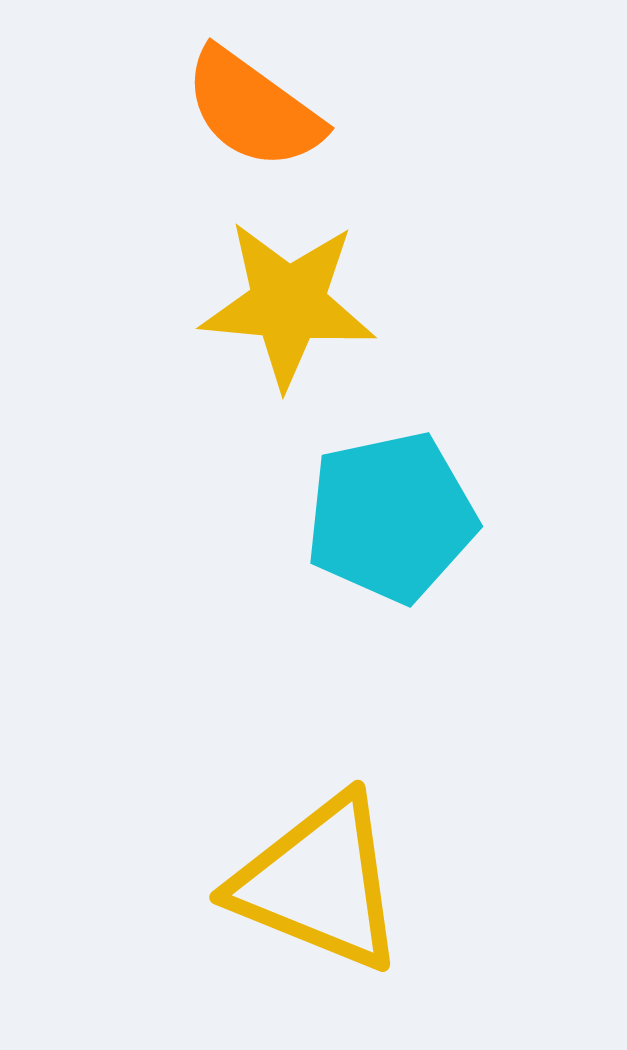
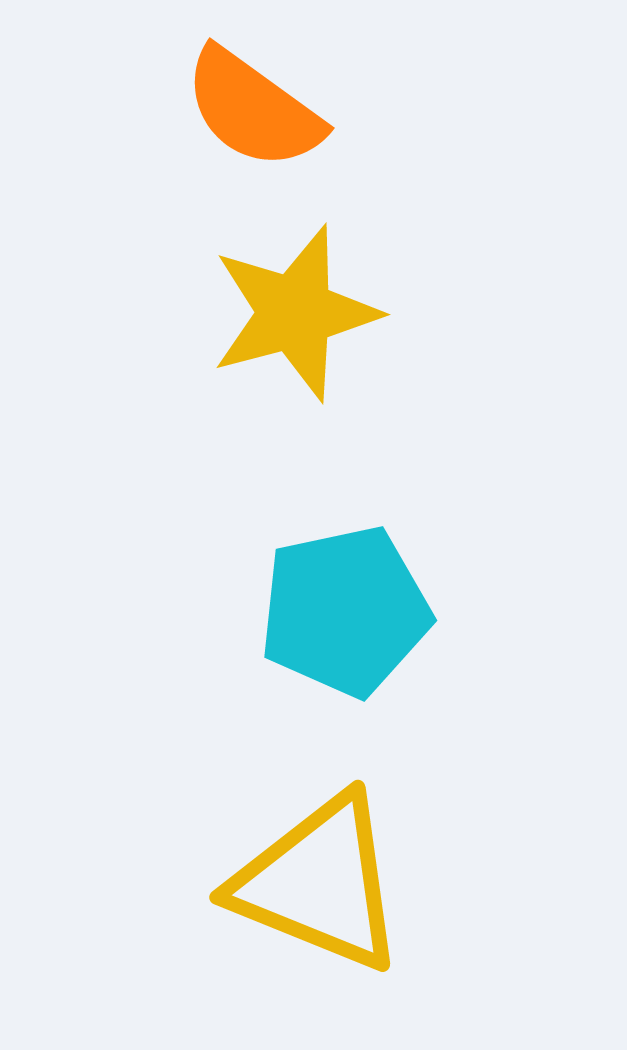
yellow star: moved 7 px right, 9 px down; rotated 20 degrees counterclockwise
cyan pentagon: moved 46 px left, 94 px down
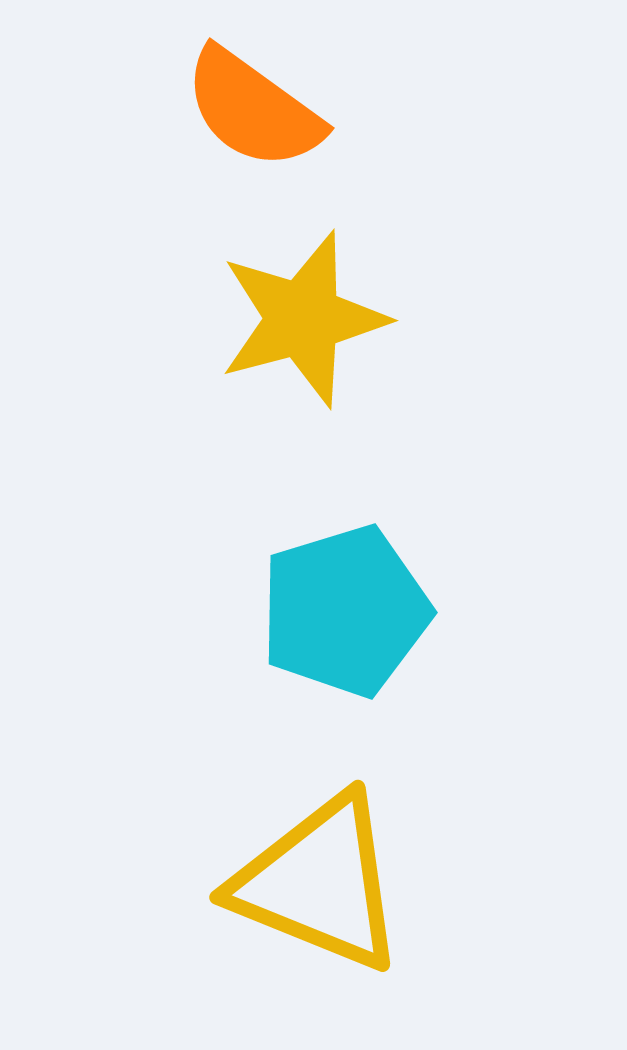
yellow star: moved 8 px right, 6 px down
cyan pentagon: rotated 5 degrees counterclockwise
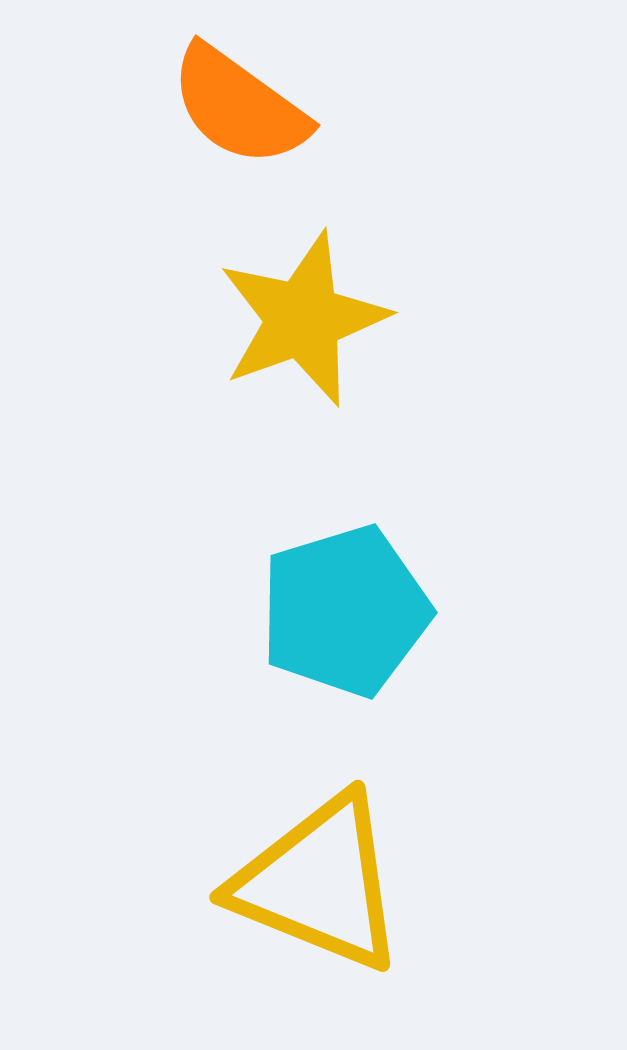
orange semicircle: moved 14 px left, 3 px up
yellow star: rotated 5 degrees counterclockwise
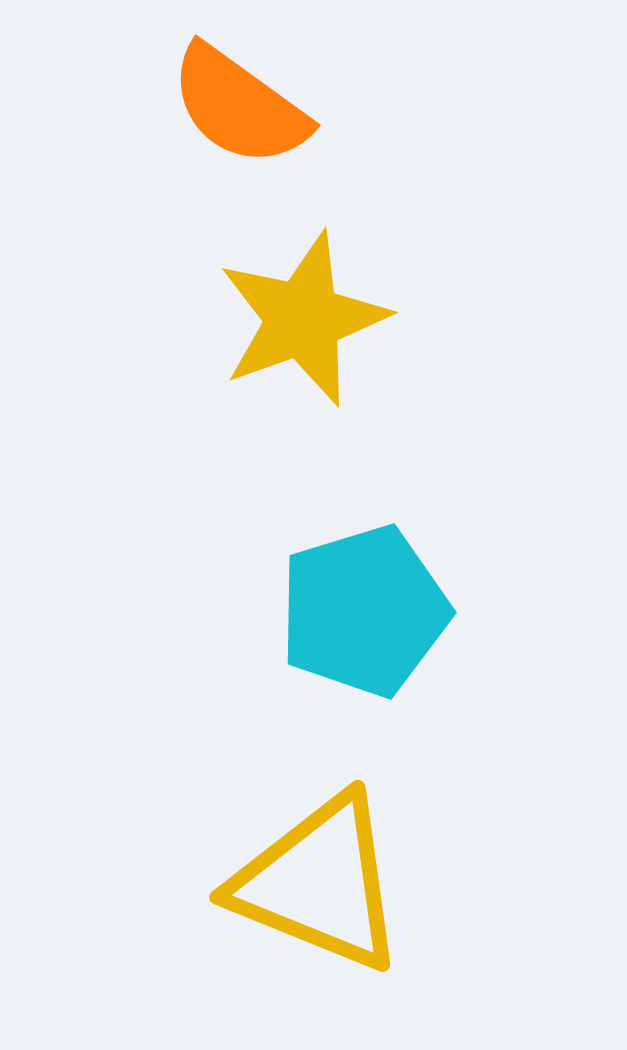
cyan pentagon: moved 19 px right
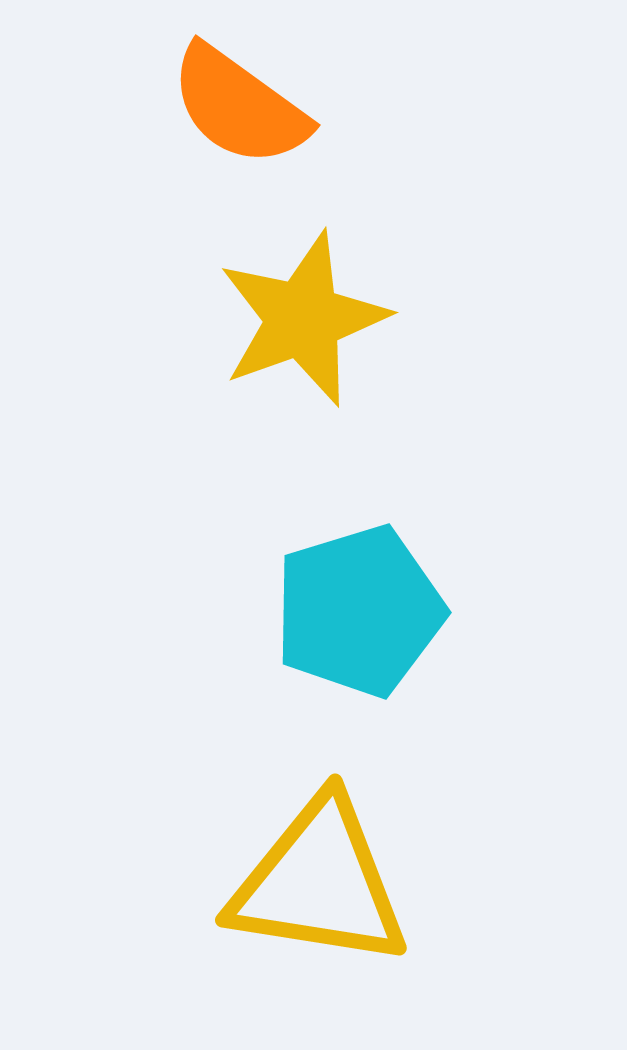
cyan pentagon: moved 5 px left
yellow triangle: rotated 13 degrees counterclockwise
